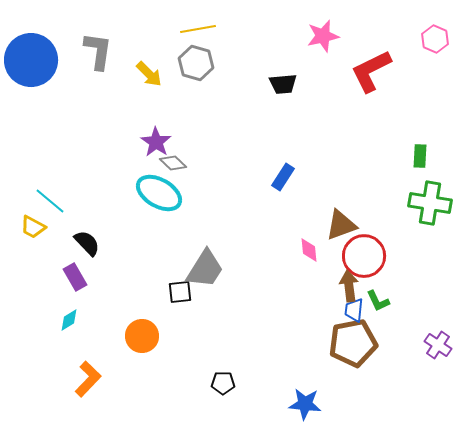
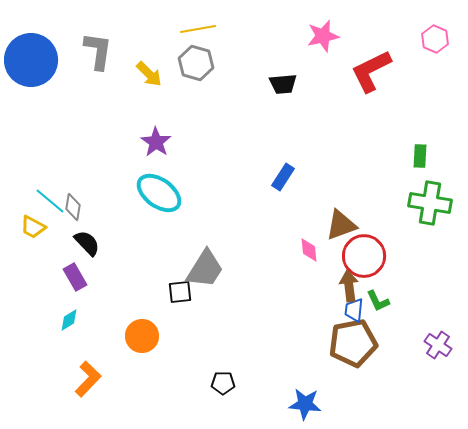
gray diamond: moved 100 px left, 44 px down; rotated 56 degrees clockwise
cyan ellipse: rotated 6 degrees clockwise
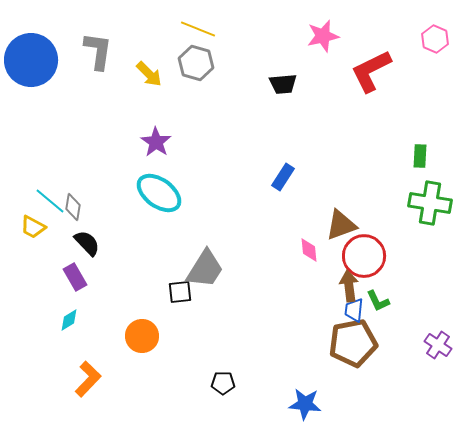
yellow line: rotated 32 degrees clockwise
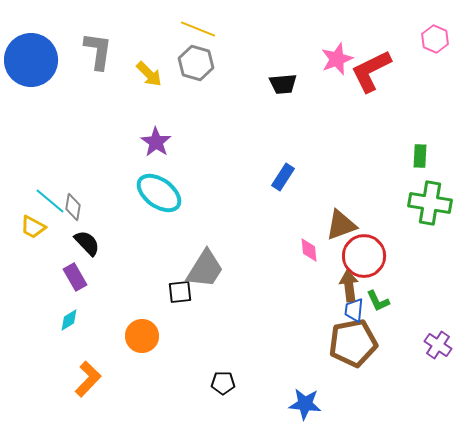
pink star: moved 14 px right, 23 px down; rotated 8 degrees counterclockwise
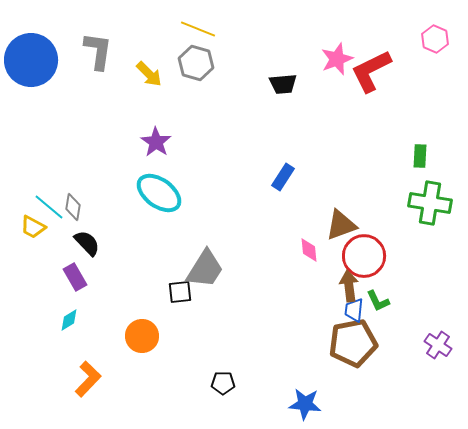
cyan line: moved 1 px left, 6 px down
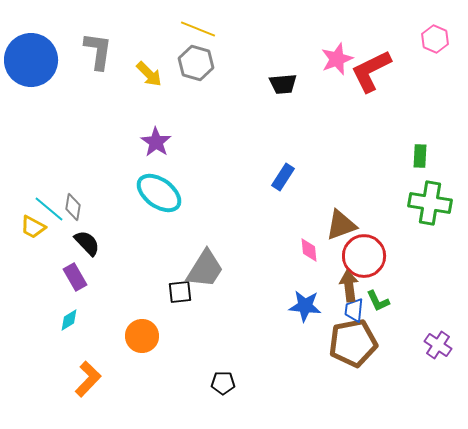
cyan line: moved 2 px down
blue star: moved 98 px up
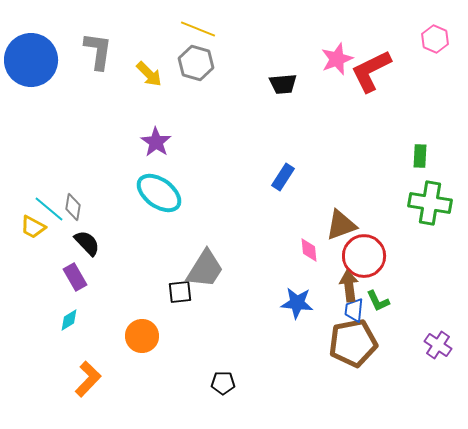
blue star: moved 8 px left, 3 px up
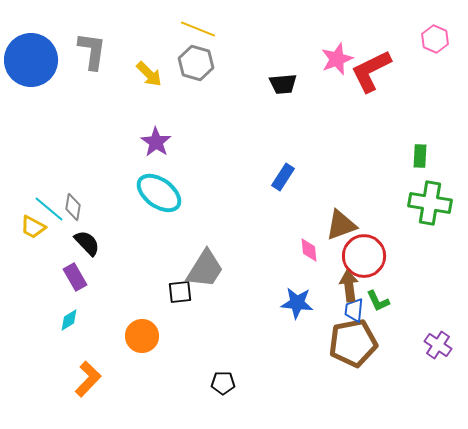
gray L-shape: moved 6 px left
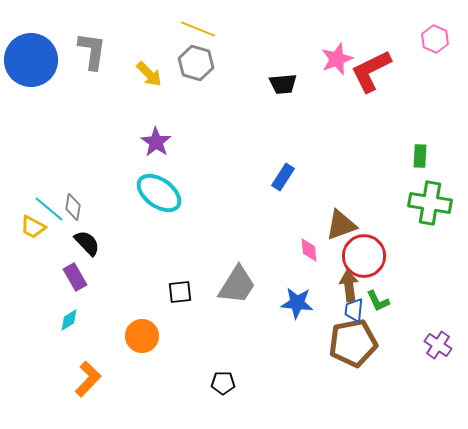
gray trapezoid: moved 32 px right, 16 px down
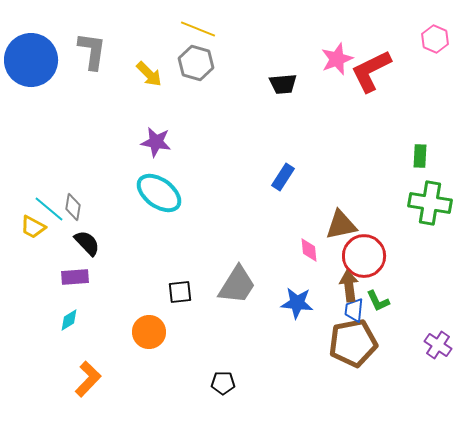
purple star: rotated 24 degrees counterclockwise
brown triangle: rotated 8 degrees clockwise
purple rectangle: rotated 64 degrees counterclockwise
orange circle: moved 7 px right, 4 px up
